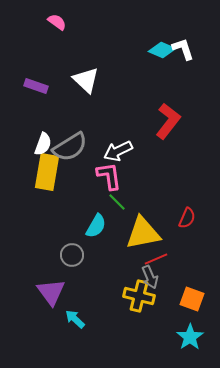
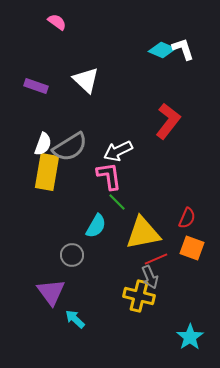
orange square: moved 51 px up
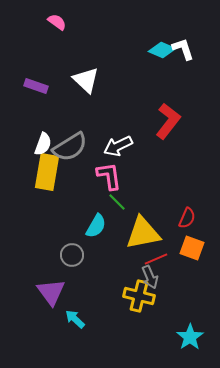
white arrow: moved 5 px up
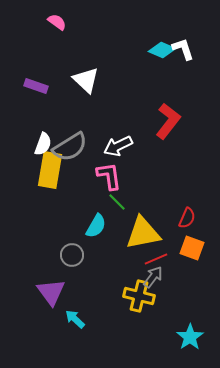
yellow rectangle: moved 3 px right, 2 px up
gray arrow: moved 3 px right; rotated 120 degrees counterclockwise
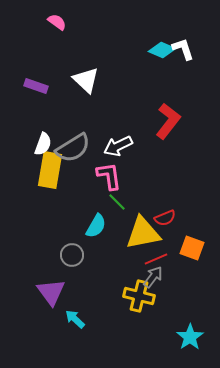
gray semicircle: moved 3 px right, 1 px down
red semicircle: moved 22 px left; rotated 45 degrees clockwise
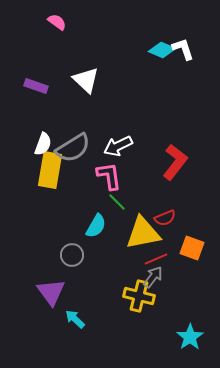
red L-shape: moved 7 px right, 41 px down
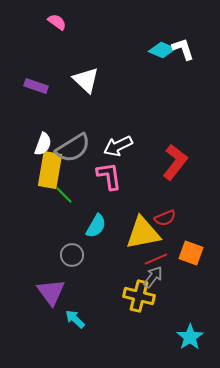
green line: moved 53 px left, 7 px up
orange square: moved 1 px left, 5 px down
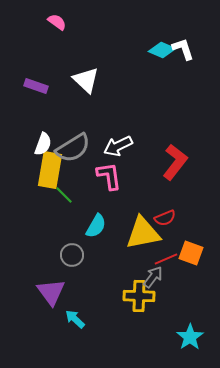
red line: moved 10 px right
yellow cross: rotated 12 degrees counterclockwise
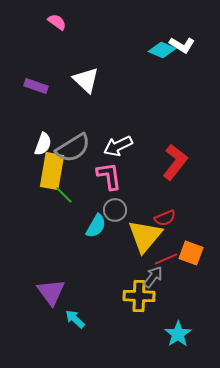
white L-shape: moved 1 px left, 4 px up; rotated 140 degrees clockwise
yellow rectangle: moved 2 px right, 1 px down
yellow triangle: moved 2 px right, 3 px down; rotated 39 degrees counterclockwise
gray circle: moved 43 px right, 45 px up
cyan star: moved 12 px left, 3 px up
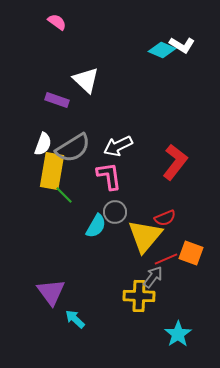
purple rectangle: moved 21 px right, 14 px down
gray circle: moved 2 px down
